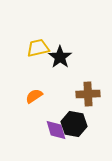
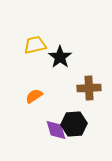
yellow trapezoid: moved 3 px left, 3 px up
brown cross: moved 1 px right, 6 px up
black hexagon: rotated 15 degrees counterclockwise
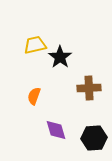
orange semicircle: rotated 36 degrees counterclockwise
black hexagon: moved 20 px right, 14 px down
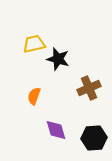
yellow trapezoid: moved 1 px left, 1 px up
black star: moved 2 px left, 2 px down; rotated 20 degrees counterclockwise
brown cross: rotated 20 degrees counterclockwise
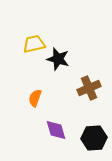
orange semicircle: moved 1 px right, 2 px down
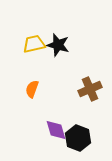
black star: moved 14 px up
brown cross: moved 1 px right, 1 px down
orange semicircle: moved 3 px left, 9 px up
black hexagon: moved 16 px left; rotated 25 degrees clockwise
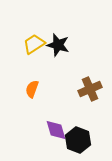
yellow trapezoid: rotated 20 degrees counterclockwise
black hexagon: moved 2 px down
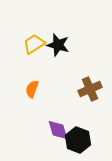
purple diamond: moved 2 px right
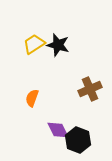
orange semicircle: moved 9 px down
purple diamond: rotated 10 degrees counterclockwise
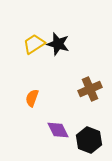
black star: moved 1 px up
black hexagon: moved 11 px right
